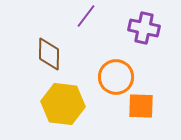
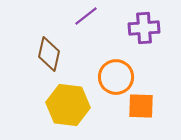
purple line: rotated 15 degrees clockwise
purple cross: rotated 16 degrees counterclockwise
brown diamond: rotated 12 degrees clockwise
yellow hexagon: moved 5 px right, 1 px down
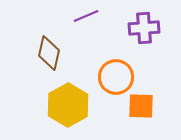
purple line: rotated 15 degrees clockwise
brown diamond: moved 1 px up
yellow hexagon: rotated 24 degrees clockwise
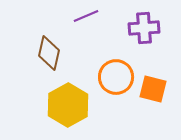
orange square: moved 12 px right, 17 px up; rotated 12 degrees clockwise
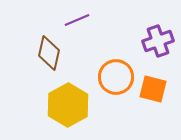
purple line: moved 9 px left, 4 px down
purple cross: moved 14 px right, 13 px down; rotated 16 degrees counterclockwise
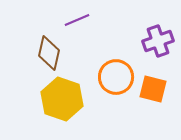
yellow hexagon: moved 6 px left, 6 px up; rotated 12 degrees counterclockwise
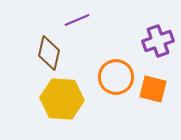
yellow hexagon: rotated 15 degrees counterclockwise
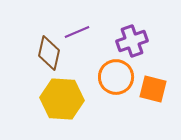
purple line: moved 12 px down
purple cross: moved 26 px left
